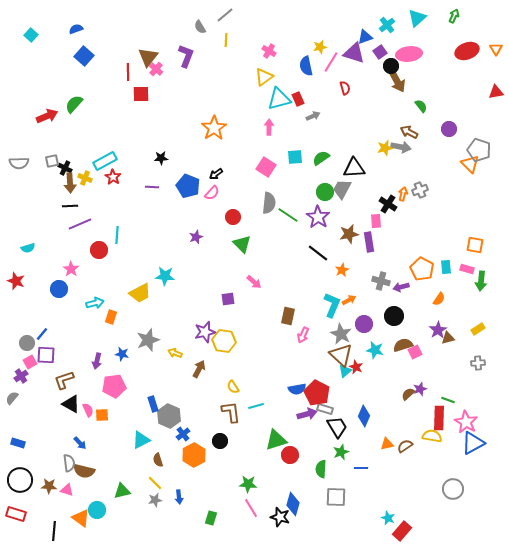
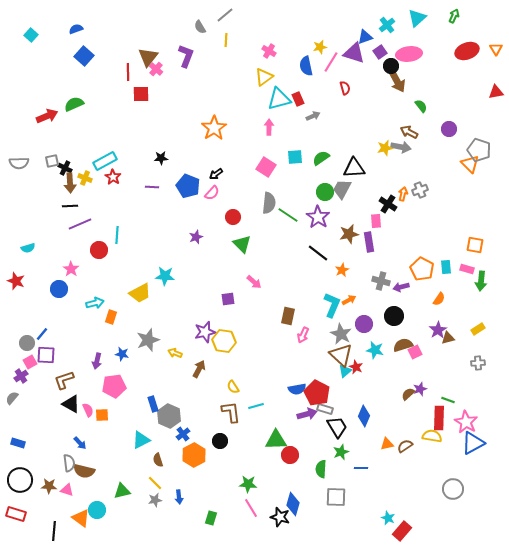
green semicircle at (74, 104): rotated 24 degrees clockwise
green triangle at (276, 440): rotated 15 degrees clockwise
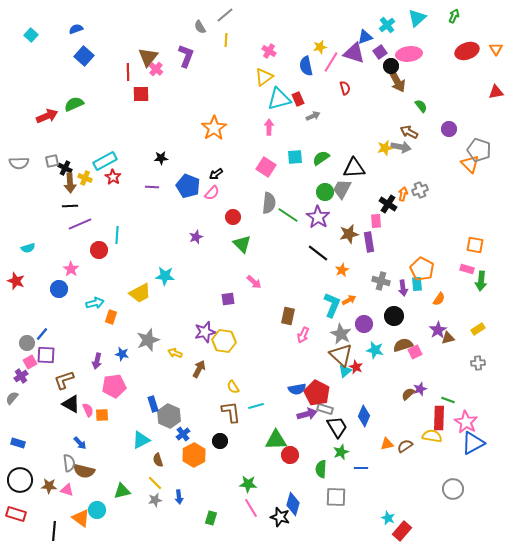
cyan rectangle at (446, 267): moved 29 px left, 17 px down
purple arrow at (401, 287): moved 2 px right, 1 px down; rotated 84 degrees counterclockwise
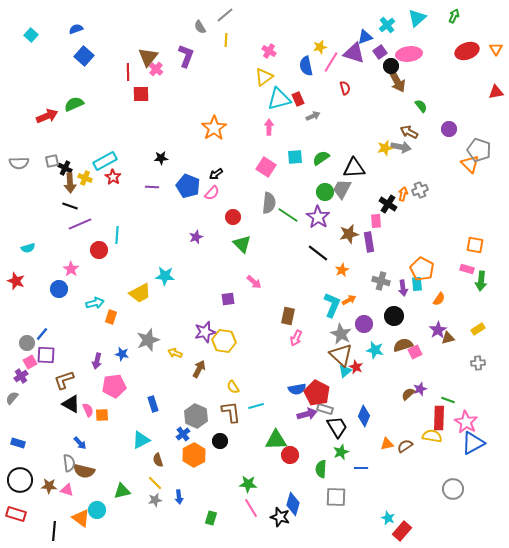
black line at (70, 206): rotated 21 degrees clockwise
pink arrow at (303, 335): moved 7 px left, 3 px down
gray hexagon at (169, 416): moved 27 px right
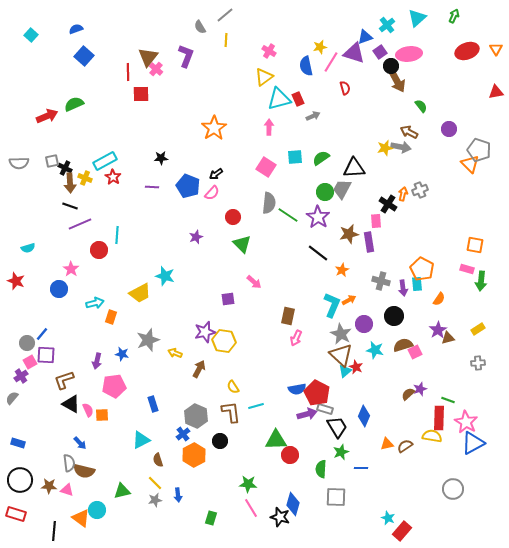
cyan star at (165, 276): rotated 12 degrees clockwise
blue arrow at (179, 497): moved 1 px left, 2 px up
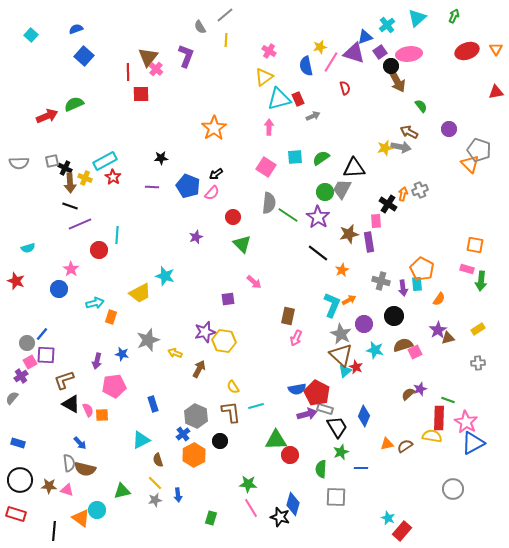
brown semicircle at (84, 471): moved 1 px right, 2 px up
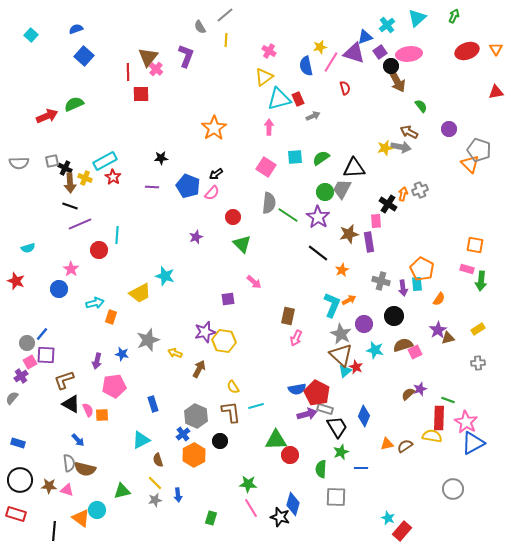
blue arrow at (80, 443): moved 2 px left, 3 px up
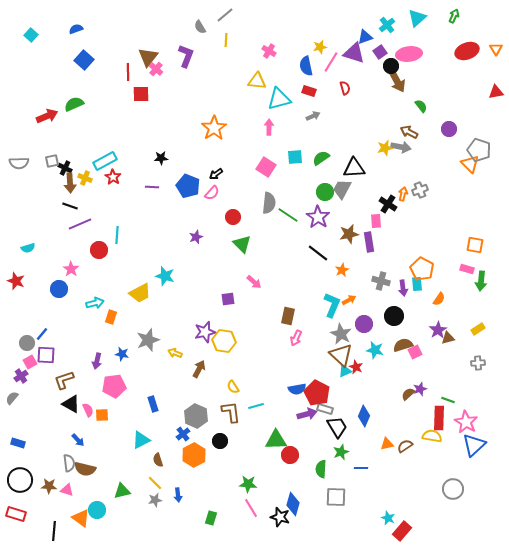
blue square at (84, 56): moved 4 px down
yellow triangle at (264, 77): moved 7 px left, 4 px down; rotated 42 degrees clockwise
red rectangle at (298, 99): moved 11 px right, 8 px up; rotated 48 degrees counterclockwise
cyan triangle at (345, 371): rotated 16 degrees clockwise
blue triangle at (473, 443): moved 1 px right, 2 px down; rotated 15 degrees counterclockwise
